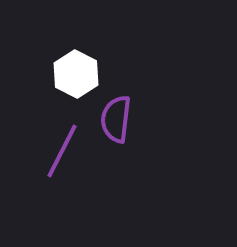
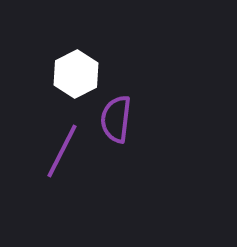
white hexagon: rotated 6 degrees clockwise
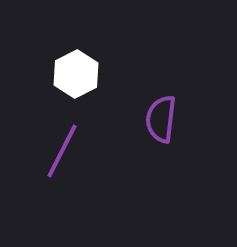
purple semicircle: moved 45 px right
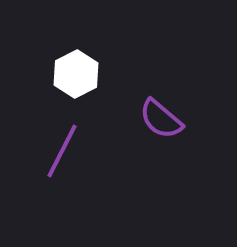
purple semicircle: rotated 57 degrees counterclockwise
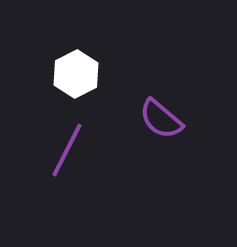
purple line: moved 5 px right, 1 px up
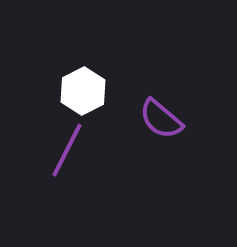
white hexagon: moved 7 px right, 17 px down
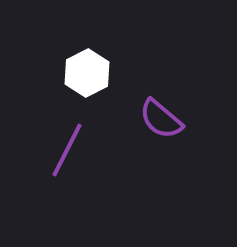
white hexagon: moved 4 px right, 18 px up
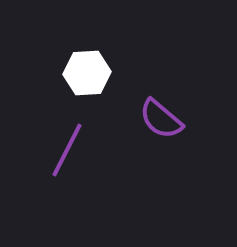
white hexagon: rotated 24 degrees clockwise
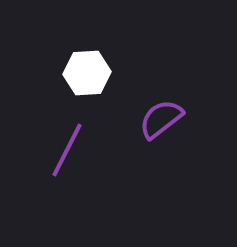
purple semicircle: rotated 102 degrees clockwise
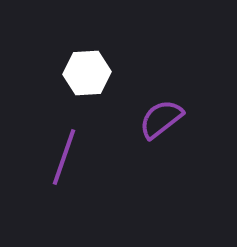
purple line: moved 3 px left, 7 px down; rotated 8 degrees counterclockwise
